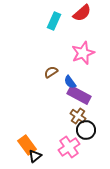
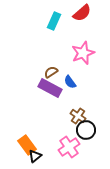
purple rectangle: moved 29 px left, 7 px up
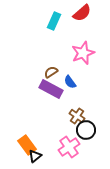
purple rectangle: moved 1 px right, 1 px down
brown cross: moved 1 px left
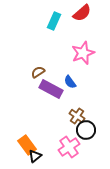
brown semicircle: moved 13 px left
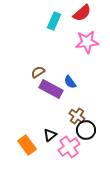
pink star: moved 4 px right, 11 px up; rotated 15 degrees clockwise
black triangle: moved 15 px right, 21 px up
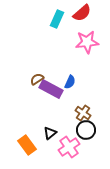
cyan rectangle: moved 3 px right, 2 px up
brown semicircle: moved 1 px left, 7 px down
blue semicircle: rotated 120 degrees counterclockwise
brown cross: moved 6 px right, 3 px up
black triangle: moved 2 px up
